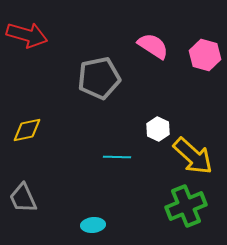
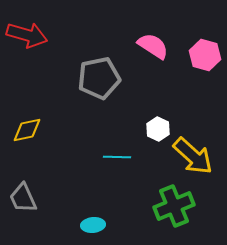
green cross: moved 12 px left
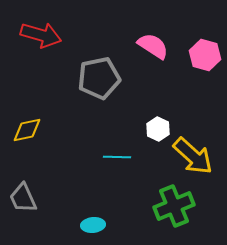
red arrow: moved 14 px right
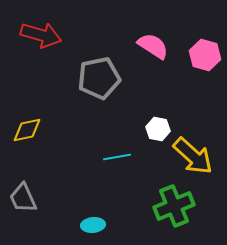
white hexagon: rotated 15 degrees counterclockwise
cyan line: rotated 12 degrees counterclockwise
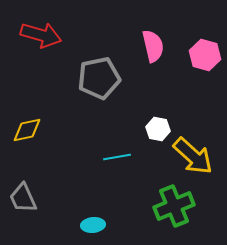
pink semicircle: rotated 44 degrees clockwise
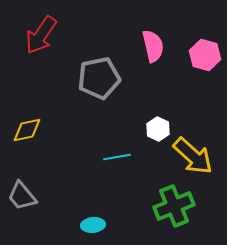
red arrow: rotated 108 degrees clockwise
white hexagon: rotated 15 degrees clockwise
gray trapezoid: moved 1 px left, 2 px up; rotated 16 degrees counterclockwise
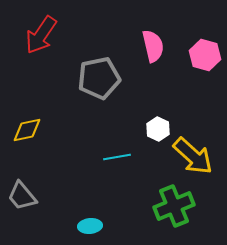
cyan ellipse: moved 3 px left, 1 px down
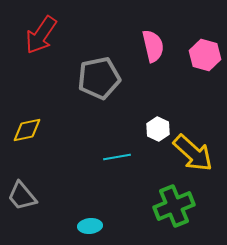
yellow arrow: moved 3 px up
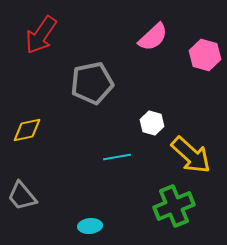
pink semicircle: moved 9 px up; rotated 60 degrees clockwise
gray pentagon: moved 7 px left, 5 px down
white hexagon: moved 6 px left, 6 px up; rotated 10 degrees counterclockwise
yellow arrow: moved 2 px left, 2 px down
